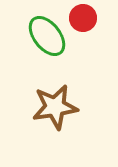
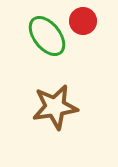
red circle: moved 3 px down
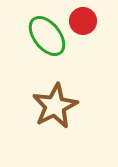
brown star: moved 1 px up; rotated 18 degrees counterclockwise
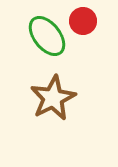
brown star: moved 2 px left, 8 px up
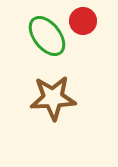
brown star: rotated 24 degrees clockwise
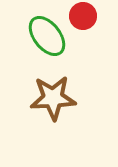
red circle: moved 5 px up
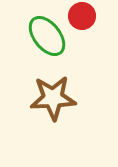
red circle: moved 1 px left
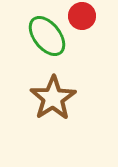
brown star: rotated 30 degrees counterclockwise
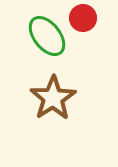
red circle: moved 1 px right, 2 px down
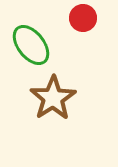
green ellipse: moved 16 px left, 9 px down
